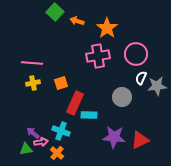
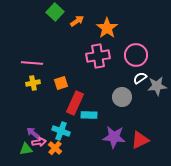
orange arrow: rotated 128 degrees clockwise
pink circle: moved 1 px down
white semicircle: moved 1 px left; rotated 32 degrees clockwise
pink arrow: moved 2 px left
orange cross: moved 2 px left, 5 px up
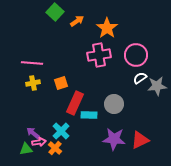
pink cross: moved 1 px right, 1 px up
gray circle: moved 8 px left, 7 px down
cyan cross: rotated 24 degrees clockwise
purple star: moved 2 px down
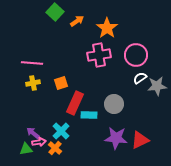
purple star: moved 2 px right, 1 px up
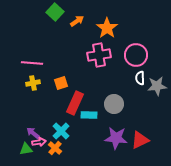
white semicircle: rotated 56 degrees counterclockwise
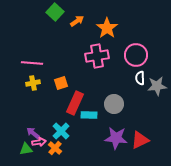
pink cross: moved 2 px left, 1 px down
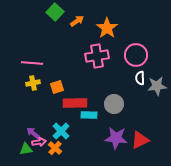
orange square: moved 4 px left, 4 px down
red rectangle: rotated 65 degrees clockwise
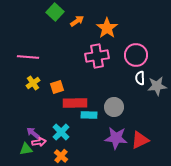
pink line: moved 4 px left, 6 px up
yellow cross: rotated 24 degrees counterclockwise
gray circle: moved 3 px down
cyan cross: moved 1 px down
orange cross: moved 6 px right, 8 px down
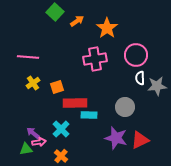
pink cross: moved 2 px left, 3 px down
gray circle: moved 11 px right
cyan cross: moved 3 px up
purple star: rotated 10 degrees clockwise
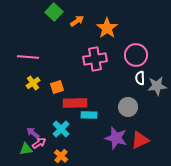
green square: moved 1 px left
gray circle: moved 3 px right
pink arrow: moved 1 px down; rotated 24 degrees counterclockwise
